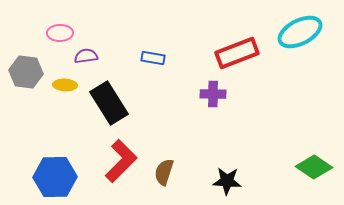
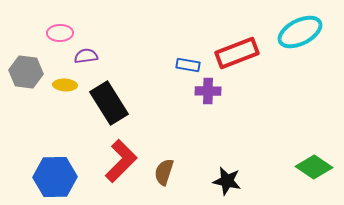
blue rectangle: moved 35 px right, 7 px down
purple cross: moved 5 px left, 3 px up
black star: rotated 8 degrees clockwise
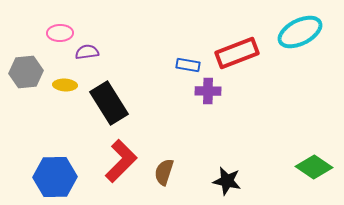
purple semicircle: moved 1 px right, 4 px up
gray hexagon: rotated 12 degrees counterclockwise
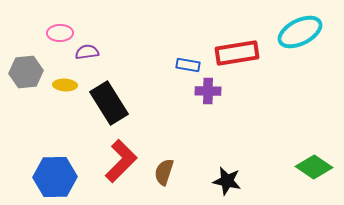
red rectangle: rotated 12 degrees clockwise
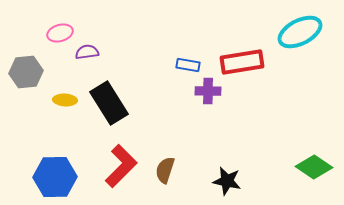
pink ellipse: rotated 15 degrees counterclockwise
red rectangle: moved 5 px right, 9 px down
yellow ellipse: moved 15 px down
red L-shape: moved 5 px down
brown semicircle: moved 1 px right, 2 px up
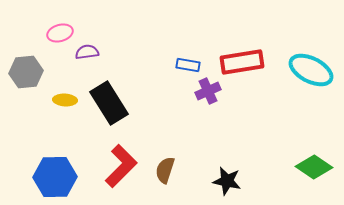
cyan ellipse: moved 11 px right, 38 px down; rotated 54 degrees clockwise
purple cross: rotated 25 degrees counterclockwise
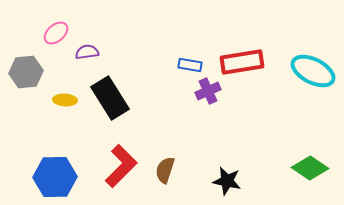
pink ellipse: moved 4 px left; rotated 25 degrees counterclockwise
blue rectangle: moved 2 px right
cyan ellipse: moved 2 px right, 1 px down
black rectangle: moved 1 px right, 5 px up
green diamond: moved 4 px left, 1 px down
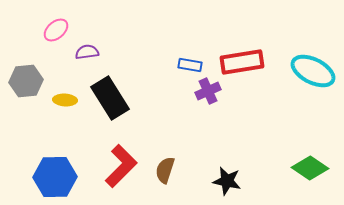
pink ellipse: moved 3 px up
gray hexagon: moved 9 px down
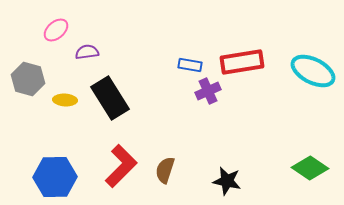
gray hexagon: moved 2 px right, 2 px up; rotated 20 degrees clockwise
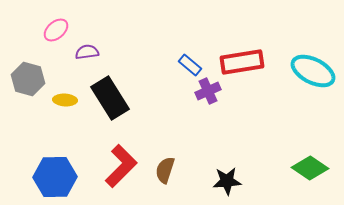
blue rectangle: rotated 30 degrees clockwise
black star: rotated 16 degrees counterclockwise
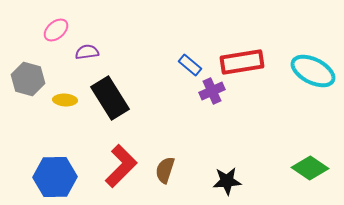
purple cross: moved 4 px right
